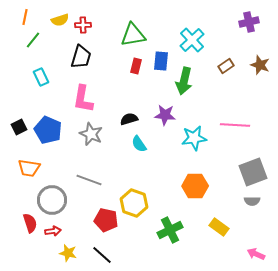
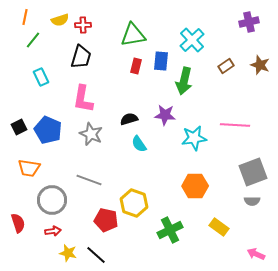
red semicircle: moved 12 px left
black line: moved 6 px left
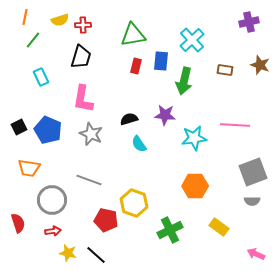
brown rectangle: moved 1 px left, 4 px down; rotated 42 degrees clockwise
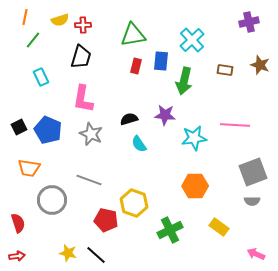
red arrow: moved 36 px left, 25 px down
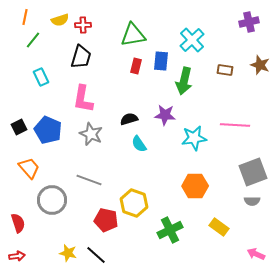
orange trapezoid: rotated 140 degrees counterclockwise
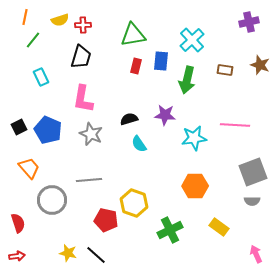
green arrow: moved 3 px right, 1 px up
gray line: rotated 25 degrees counterclockwise
pink arrow: rotated 42 degrees clockwise
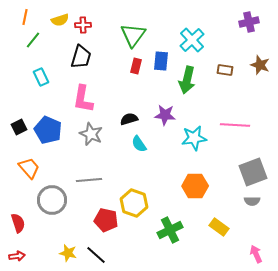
green triangle: rotated 44 degrees counterclockwise
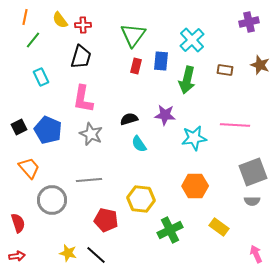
yellow semicircle: rotated 72 degrees clockwise
yellow hexagon: moved 7 px right, 4 px up; rotated 12 degrees counterclockwise
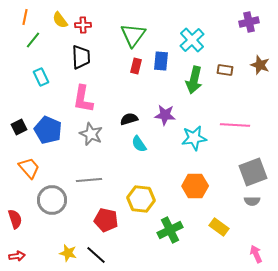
black trapezoid: rotated 20 degrees counterclockwise
green arrow: moved 7 px right
red semicircle: moved 3 px left, 4 px up
